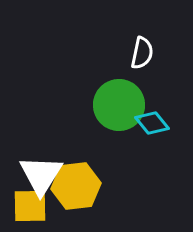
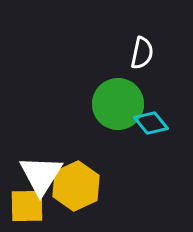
green circle: moved 1 px left, 1 px up
cyan diamond: moved 1 px left
yellow hexagon: rotated 18 degrees counterclockwise
yellow square: moved 3 px left
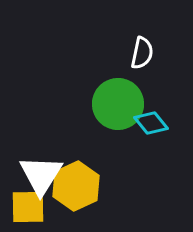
yellow square: moved 1 px right, 1 px down
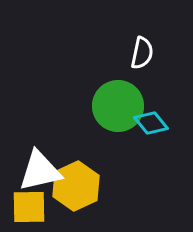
green circle: moved 2 px down
white triangle: moved 1 px left, 4 px up; rotated 45 degrees clockwise
yellow square: moved 1 px right
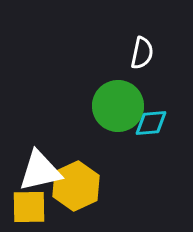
cyan diamond: rotated 56 degrees counterclockwise
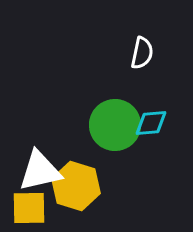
green circle: moved 3 px left, 19 px down
yellow hexagon: rotated 18 degrees counterclockwise
yellow square: moved 1 px down
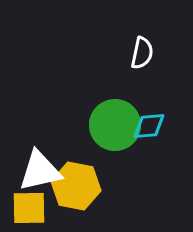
cyan diamond: moved 2 px left, 3 px down
yellow hexagon: rotated 6 degrees counterclockwise
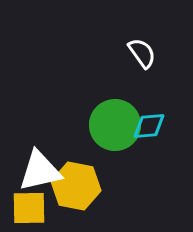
white semicircle: rotated 48 degrees counterclockwise
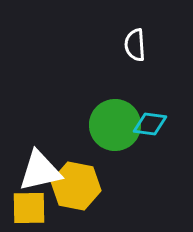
white semicircle: moved 7 px left, 8 px up; rotated 148 degrees counterclockwise
cyan diamond: moved 1 px right, 2 px up; rotated 12 degrees clockwise
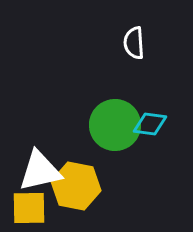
white semicircle: moved 1 px left, 2 px up
